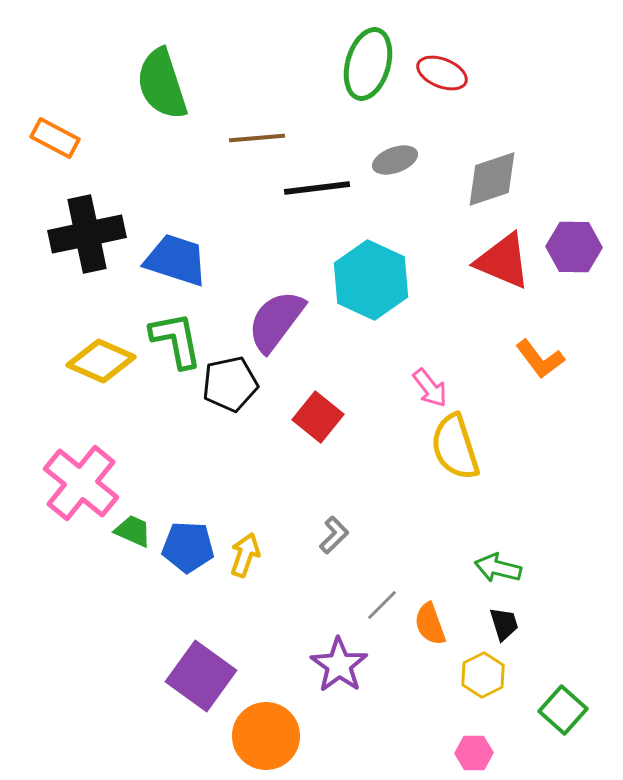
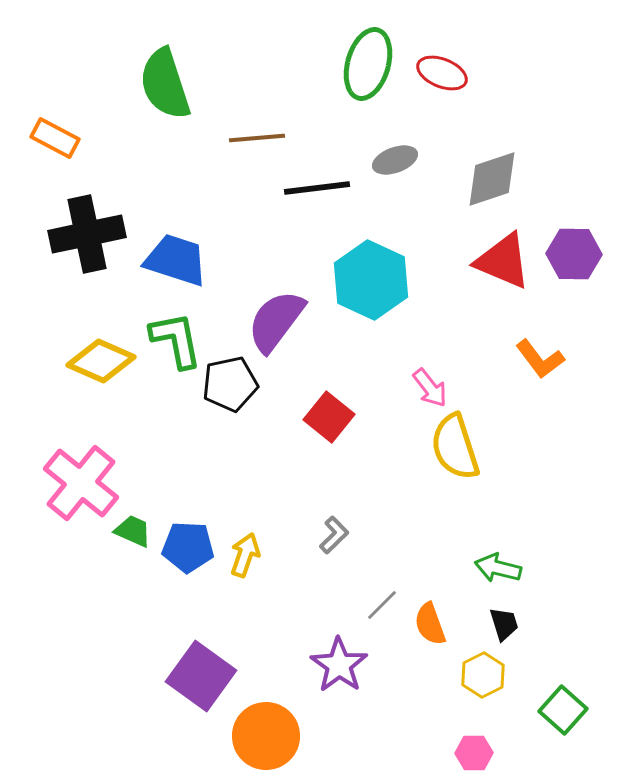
green semicircle: moved 3 px right
purple hexagon: moved 7 px down
red square: moved 11 px right
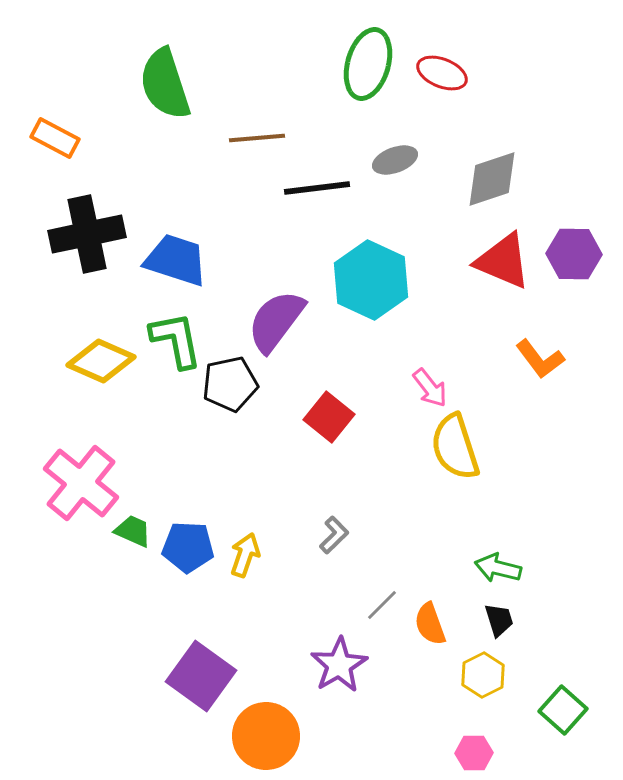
black trapezoid: moved 5 px left, 4 px up
purple star: rotated 6 degrees clockwise
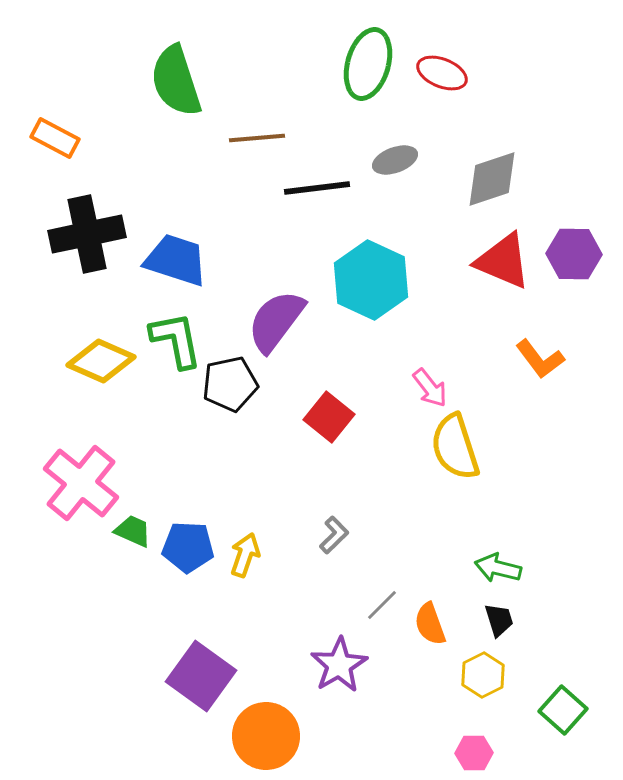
green semicircle: moved 11 px right, 3 px up
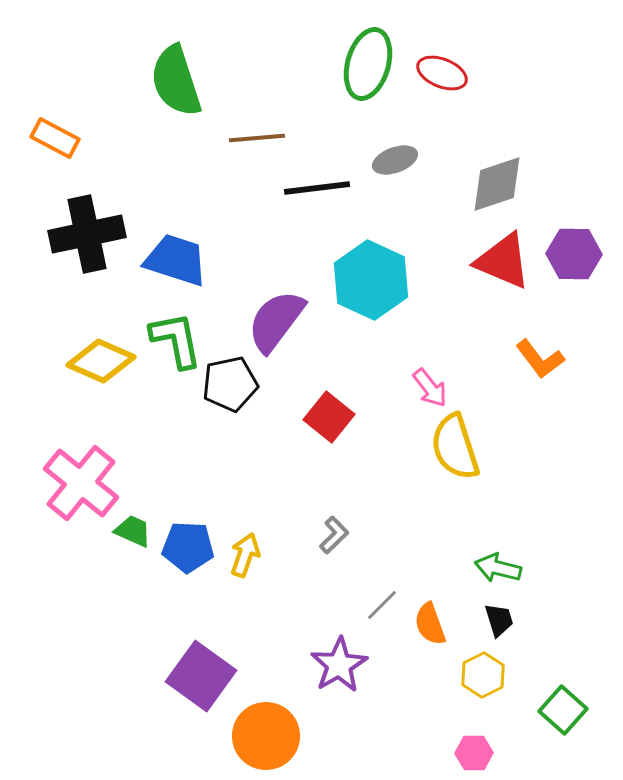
gray diamond: moved 5 px right, 5 px down
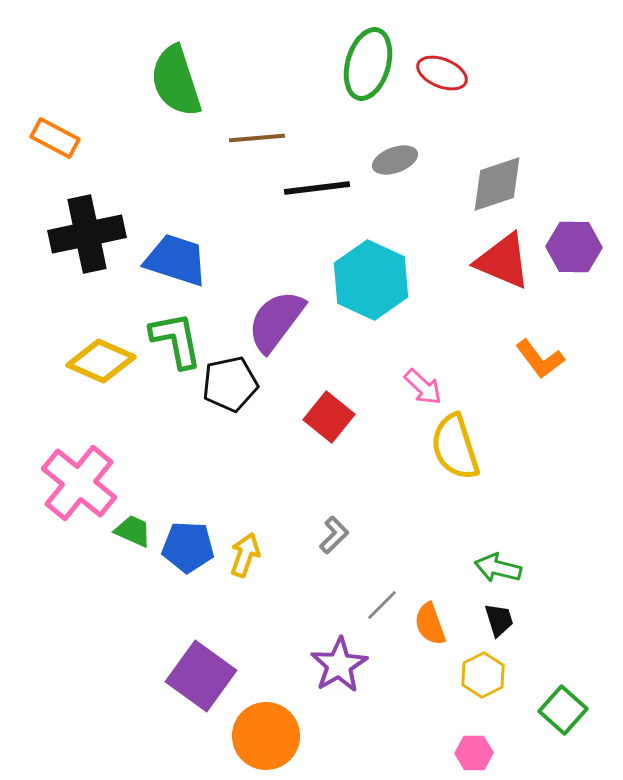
purple hexagon: moved 7 px up
pink arrow: moved 7 px left, 1 px up; rotated 9 degrees counterclockwise
pink cross: moved 2 px left
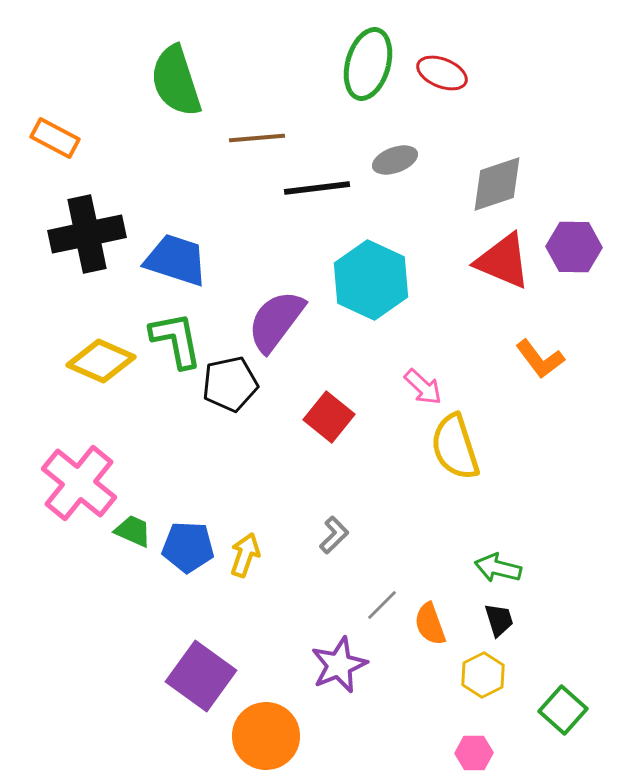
purple star: rotated 8 degrees clockwise
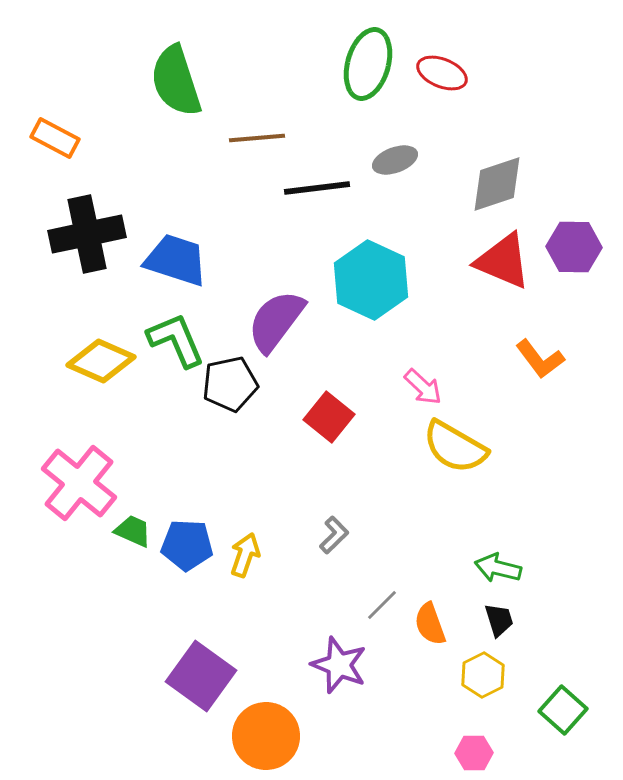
green L-shape: rotated 12 degrees counterclockwise
yellow semicircle: rotated 42 degrees counterclockwise
blue pentagon: moved 1 px left, 2 px up
purple star: rotated 28 degrees counterclockwise
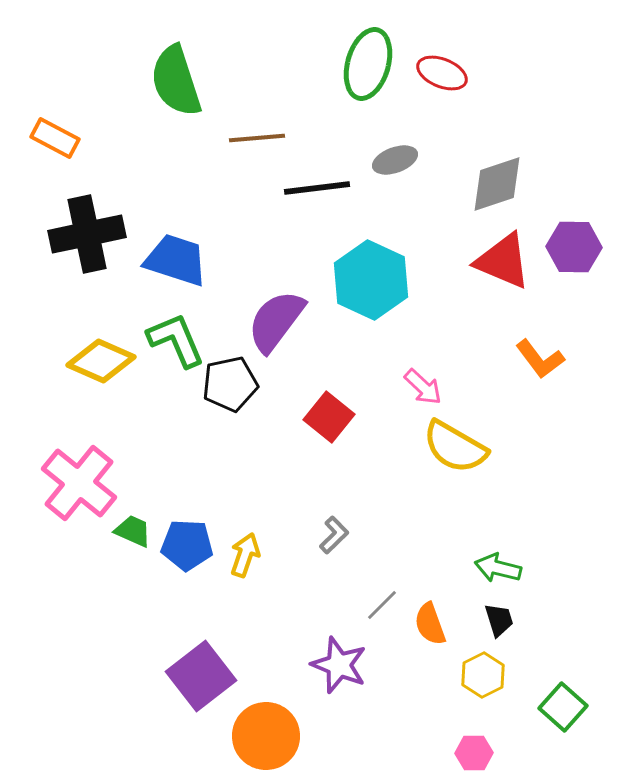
purple square: rotated 16 degrees clockwise
green square: moved 3 px up
